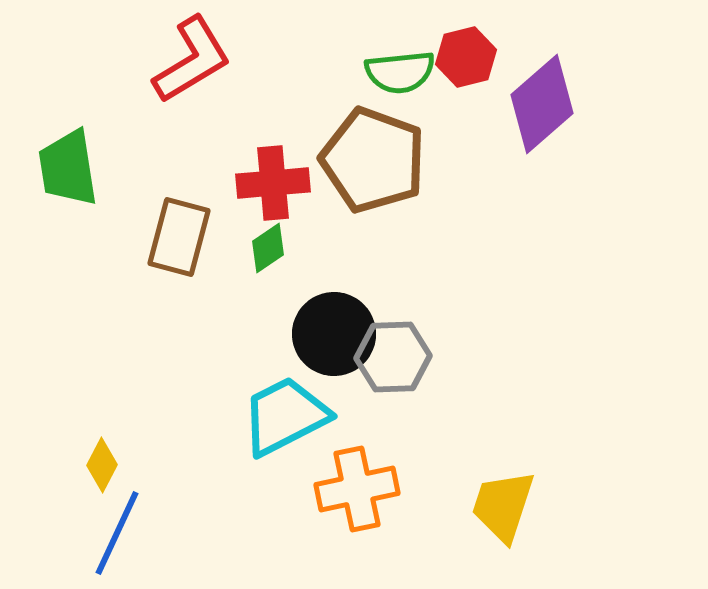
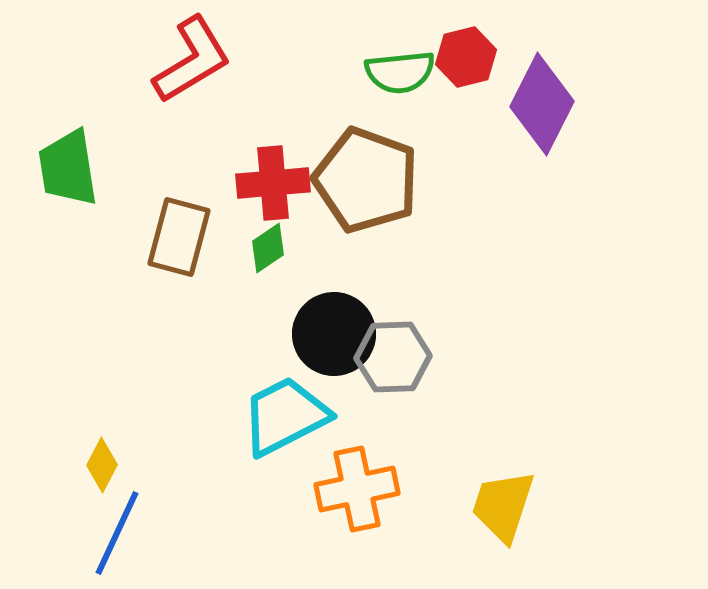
purple diamond: rotated 22 degrees counterclockwise
brown pentagon: moved 7 px left, 20 px down
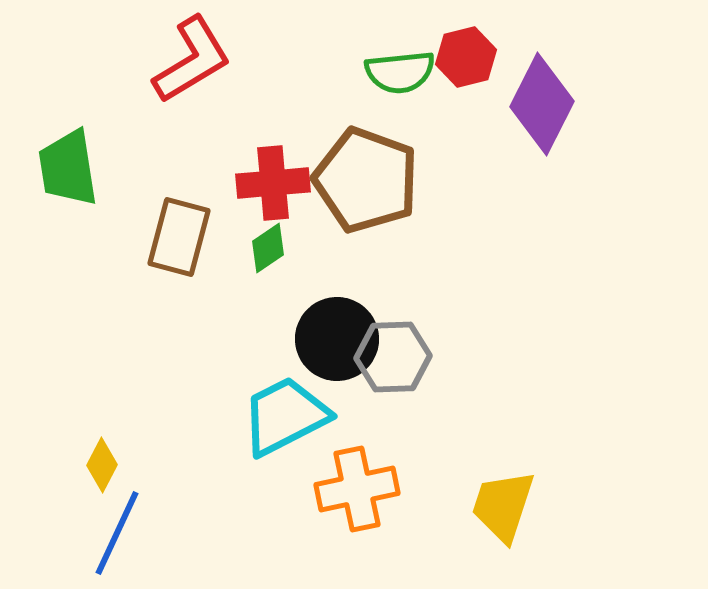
black circle: moved 3 px right, 5 px down
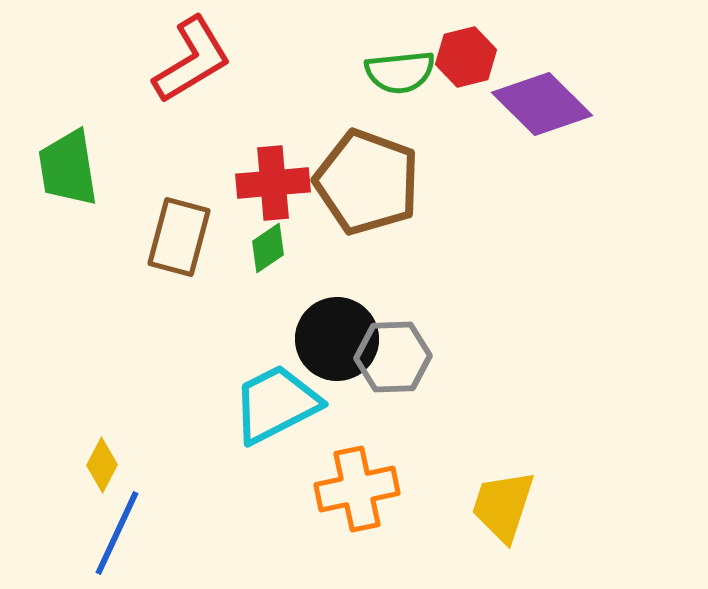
purple diamond: rotated 72 degrees counterclockwise
brown pentagon: moved 1 px right, 2 px down
cyan trapezoid: moved 9 px left, 12 px up
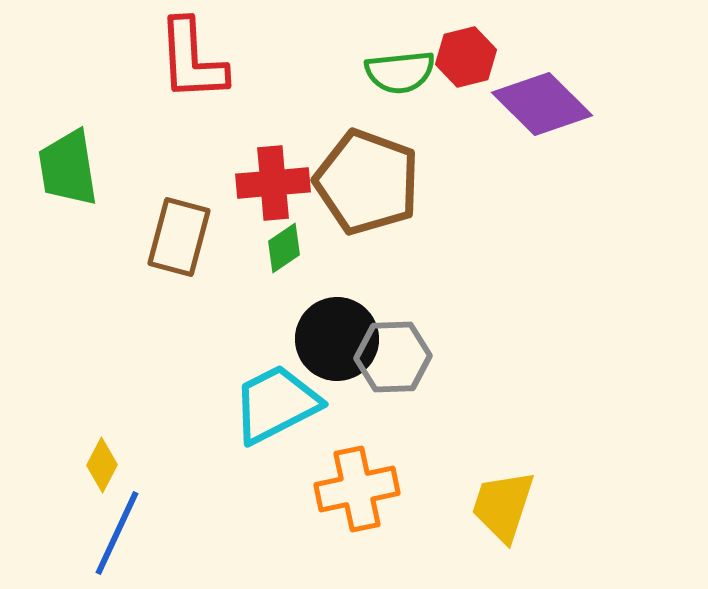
red L-shape: rotated 118 degrees clockwise
green diamond: moved 16 px right
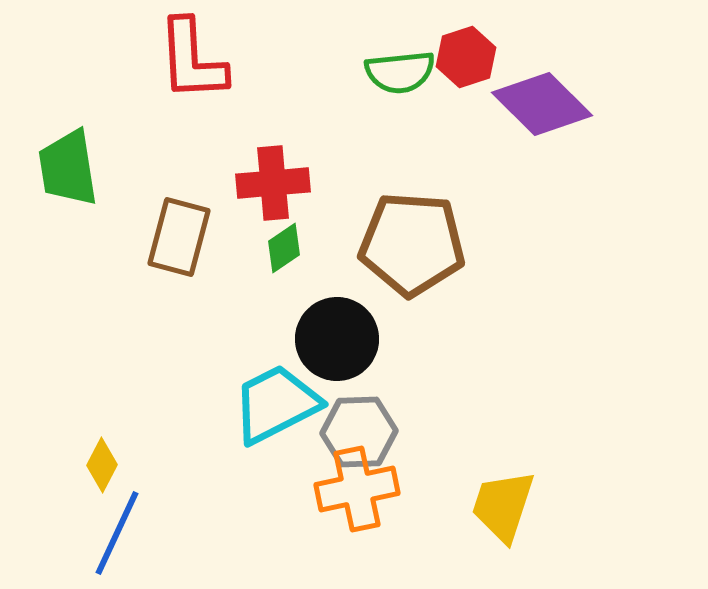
red hexagon: rotated 4 degrees counterclockwise
brown pentagon: moved 45 px right, 62 px down; rotated 16 degrees counterclockwise
gray hexagon: moved 34 px left, 75 px down
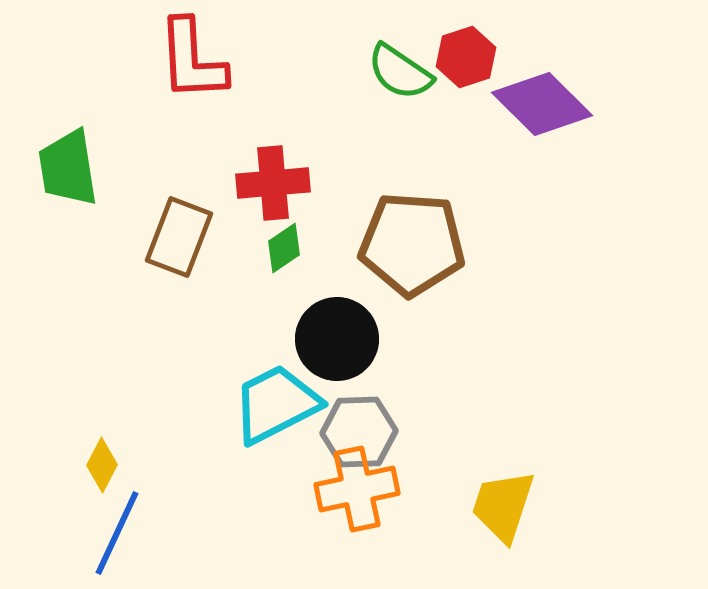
green semicircle: rotated 40 degrees clockwise
brown rectangle: rotated 6 degrees clockwise
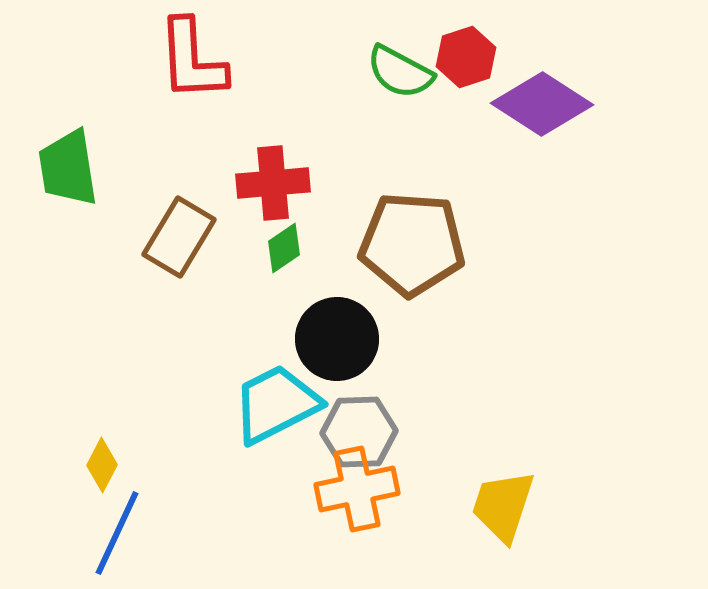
green semicircle: rotated 6 degrees counterclockwise
purple diamond: rotated 12 degrees counterclockwise
brown rectangle: rotated 10 degrees clockwise
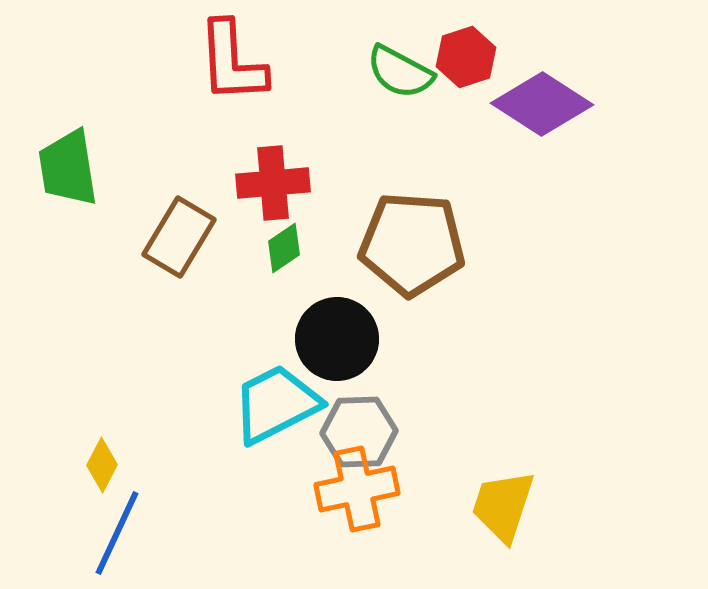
red L-shape: moved 40 px right, 2 px down
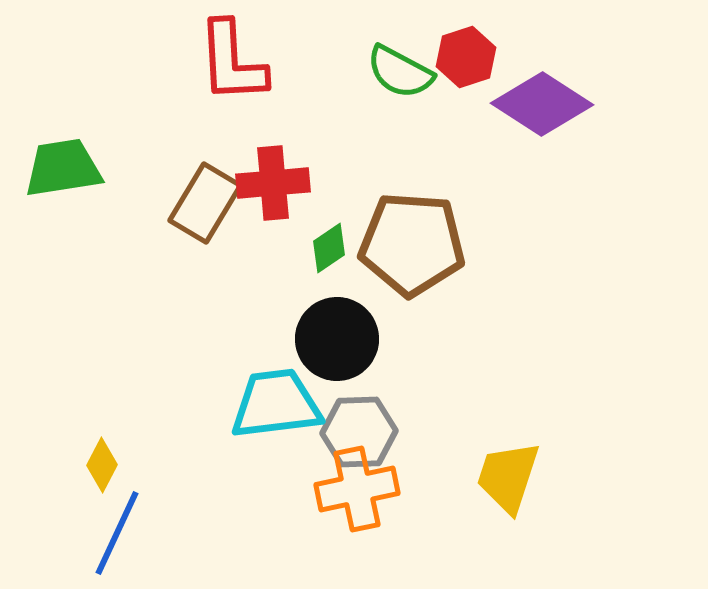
green trapezoid: moved 5 px left; rotated 90 degrees clockwise
brown rectangle: moved 26 px right, 34 px up
green diamond: moved 45 px right
cyan trapezoid: rotated 20 degrees clockwise
yellow trapezoid: moved 5 px right, 29 px up
